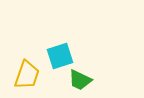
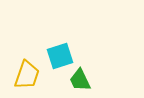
green trapezoid: rotated 40 degrees clockwise
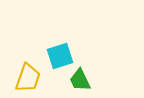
yellow trapezoid: moved 1 px right, 3 px down
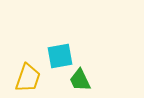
cyan square: rotated 8 degrees clockwise
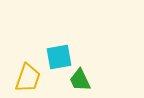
cyan square: moved 1 px left, 1 px down
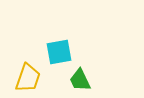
cyan square: moved 5 px up
